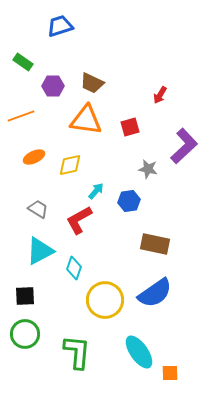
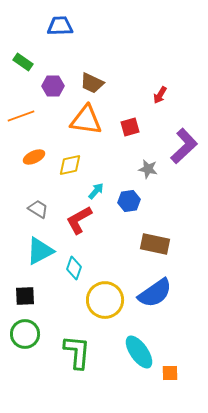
blue trapezoid: rotated 16 degrees clockwise
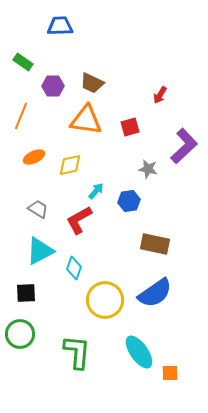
orange line: rotated 48 degrees counterclockwise
black square: moved 1 px right, 3 px up
green circle: moved 5 px left
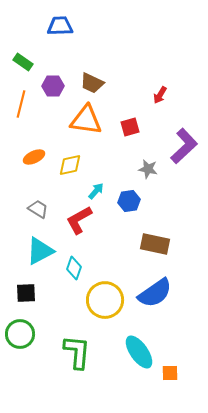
orange line: moved 12 px up; rotated 8 degrees counterclockwise
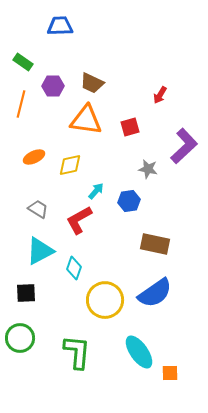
green circle: moved 4 px down
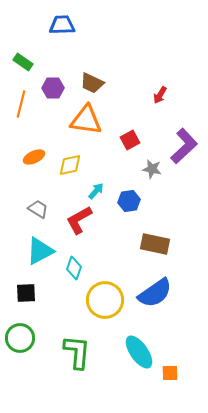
blue trapezoid: moved 2 px right, 1 px up
purple hexagon: moved 2 px down
red square: moved 13 px down; rotated 12 degrees counterclockwise
gray star: moved 4 px right
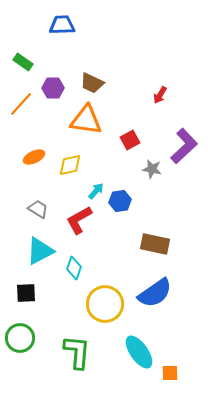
orange line: rotated 28 degrees clockwise
blue hexagon: moved 9 px left
yellow circle: moved 4 px down
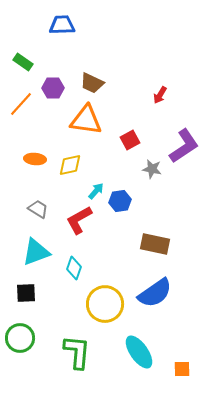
purple L-shape: rotated 9 degrees clockwise
orange ellipse: moved 1 px right, 2 px down; rotated 30 degrees clockwise
cyan triangle: moved 4 px left, 1 px down; rotated 8 degrees clockwise
orange square: moved 12 px right, 4 px up
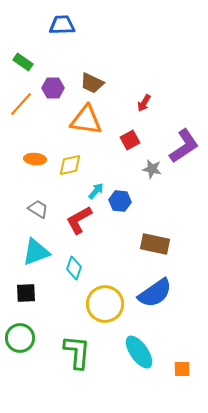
red arrow: moved 16 px left, 8 px down
blue hexagon: rotated 15 degrees clockwise
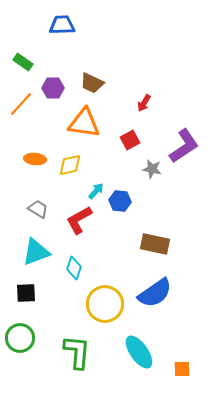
orange triangle: moved 2 px left, 3 px down
